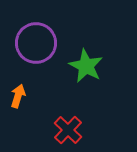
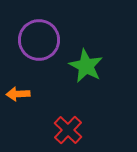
purple circle: moved 3 px right, 3 px up
orange arrow: moved 2 px up; rotated 110 degrees counterclockwise
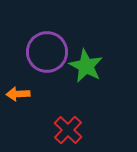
purple circle: moved 8 px right, 12 px down
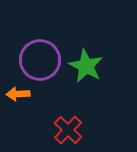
purple circle: moved 7 px left, 8 px down
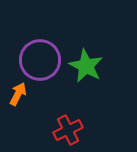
orange arrow: rotated 120 degrees clockwise
red cross: rotated 20 degrees clockwise
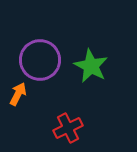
green star: moved 5 px right
red cross: moved 2 px up
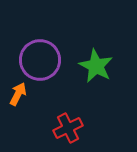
green star: moved 5 px right
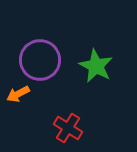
orange arrow: rotated 145 degrees counterclockwise
red cross: rotated 32 degrees counterclockwise
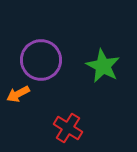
purple circle: moved 1 px right
green star: moved 7 px right
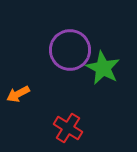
purple circle: moved 29 px right, 10 px up
green star: moved 2 px down
